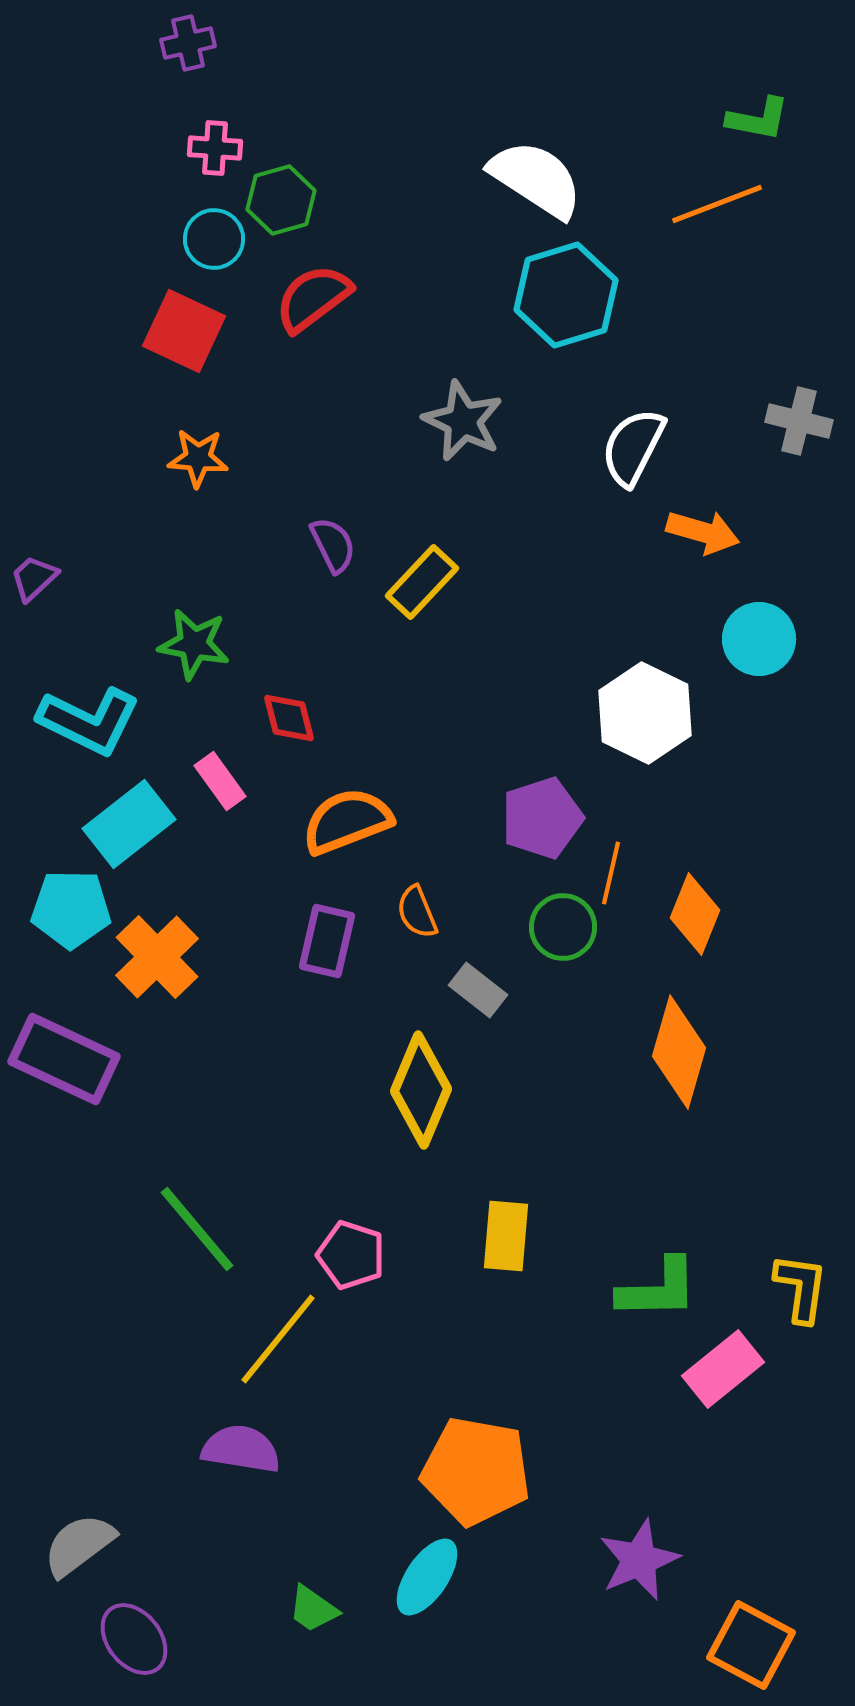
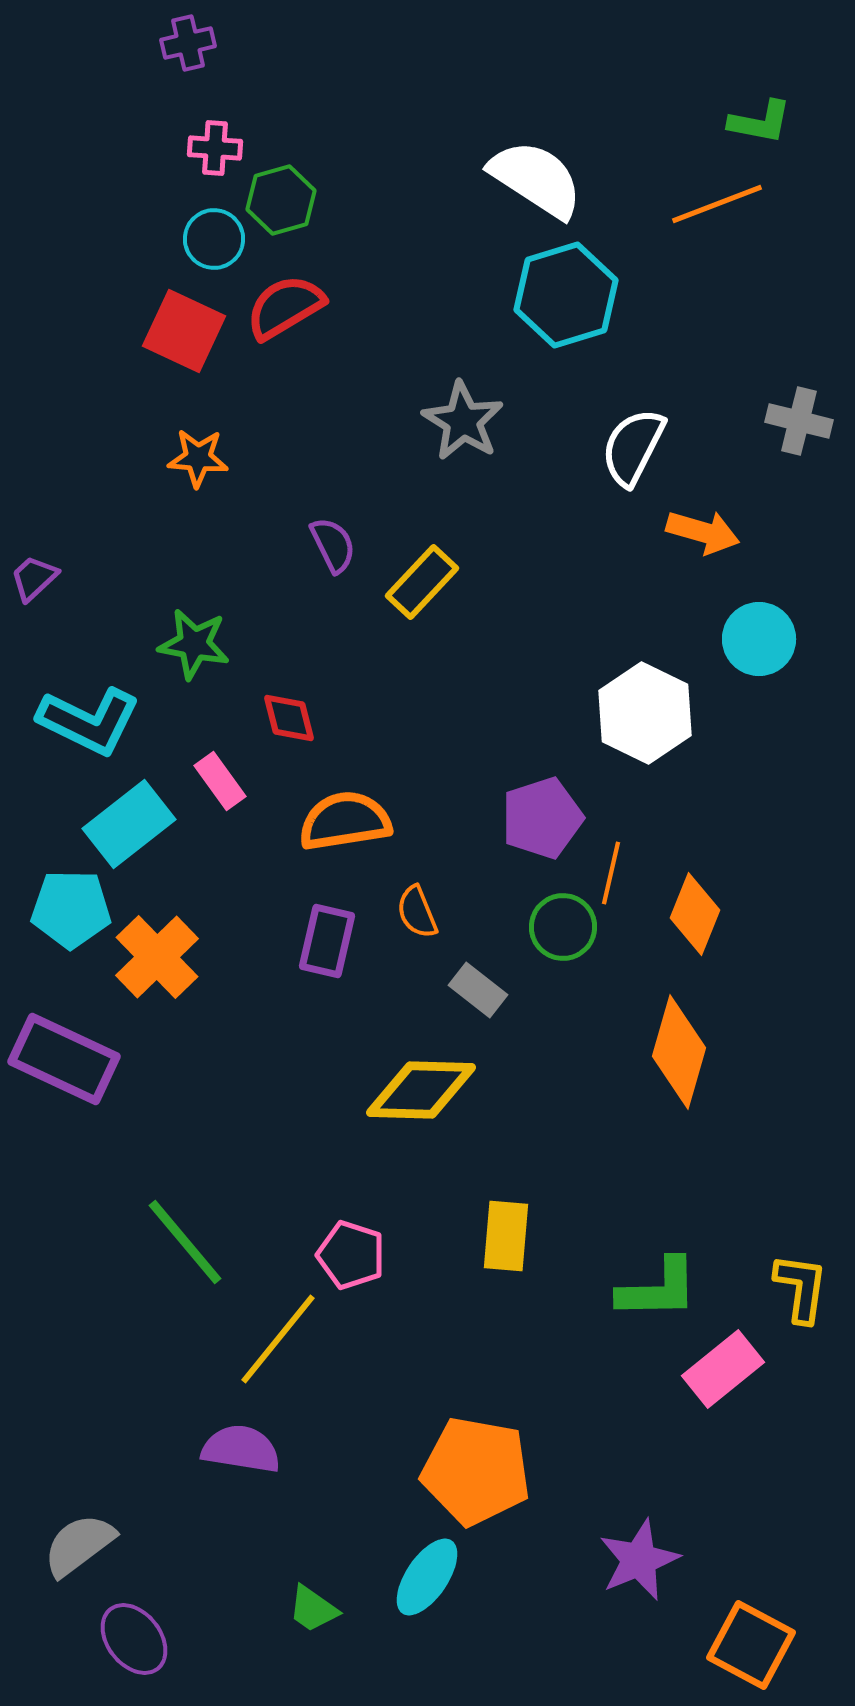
green L-shape at (758, 119): moved 2 px right, 3 px down
red semicircle at (313, 298): moved 28 px left, 9 px down; rotated 6 degrees clockwise
gray star at (463, 421): rotated 6 degrees clockwise
orange semicircle at (347, 821): moved 2 px left; rotated 12 degrees clockwise
yellow diamond at (421, 1090): rotated 69 degrees clockwise
green line at (197, 1229): moved 12 px left, 13 px down
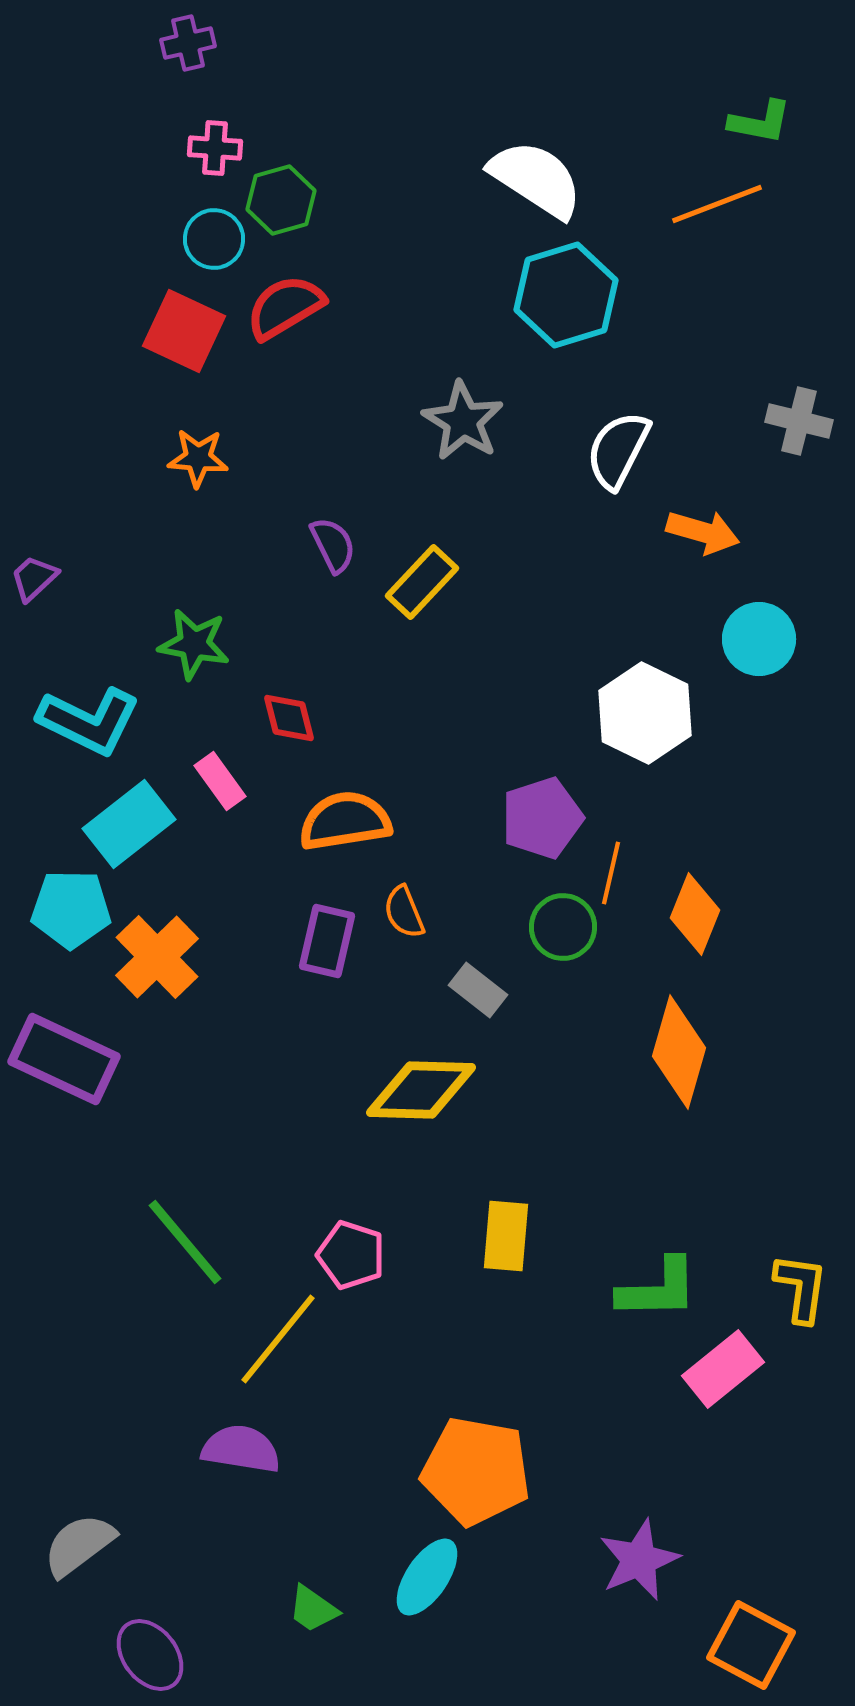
white semicircle at (633, 447): moved 15 px left, 3 px down
orange semicircle at (417, 912): moved 13 px left
purple ellipse at (134, 1639): moved 16 px right, 16 px down
